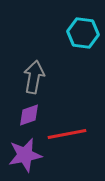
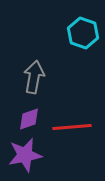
cyan hexagon: rotated 12 degrees clockwise
purple diamond: moved 4 px down
red line: moved 5 px right, 7 px up; rotated 6 degrees clockwise
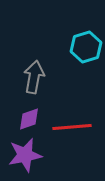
cyan hexagon: moved 3 px right, 14 px down; rotated 24 degrees clockwise
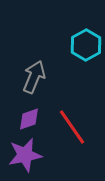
cyan hexagon: moved 2 px up; rotated 12 degrees counterclockwise
gray arrow: rotated 12 degrees clockwise
red line: rotated 60 degrees clockwise
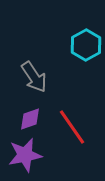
gray arrow: rotated 124 degrees clockwise
purple diamond: moved 1 px right
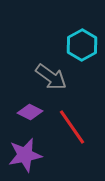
cyan hexagon: moved 4 px left
gray arrow: moved 17 px right; rotated 20 degrees counterclockwise
purple diamond: moved 7 px up; rotated 45 degrees clockwise
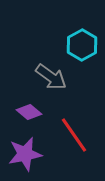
purple diamond: moved 1 px left; rotated 15 degrees clockwise
red line: moved 2 px right, 8 px down
purple star: moved 1 px up
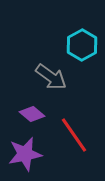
purple diamond: moved 3 px right, 2 px down
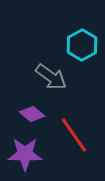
purple star: rotated 12 degrees clockwise
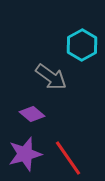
red line: moved 6 px left, 23 px down
purple star: rotated 16 degrees counterclockwise
